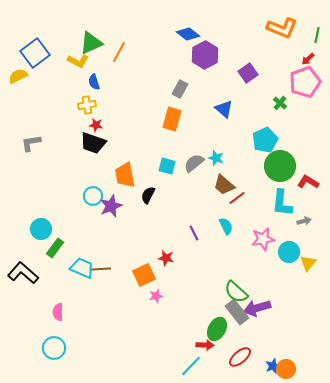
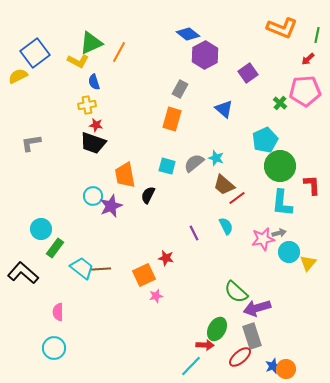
pink pentagon at (305, 82): moved 9 px down; rotated 16 degrees clockwise
red L-shape at (308, 182): moved 4 px right, 3 px down; rotated 55 degrees clockwise
gray arrow at (304, 221): moved 25 px left, 12 px down
cyan trapezoid at (82, 268): rotated 15 degrees clockwise
gray rectangle at (237, 312): moved 15 px right, 24 px down; rotated 20 degrees clockwise
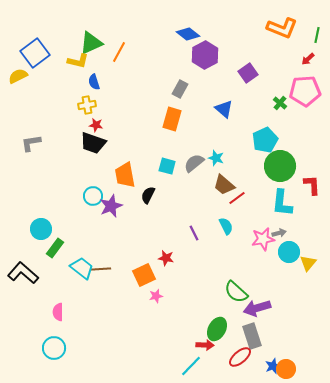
yellow L-shape at (78, 61): rotated 15 degrees counterclockwise
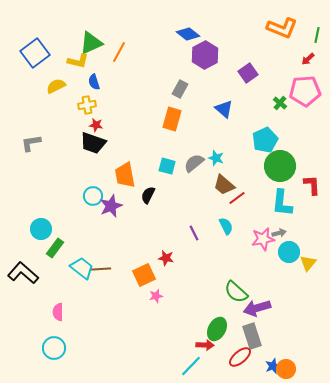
yellow semicircle at (18, 76): moved 38 px right, 10 px down
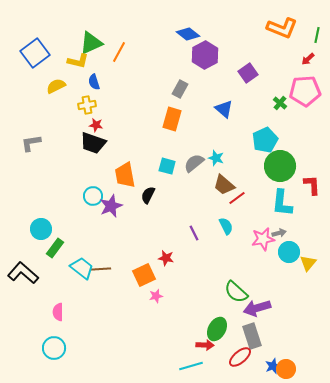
cyan line at (191, 366): rotated 30 degrees clockwise
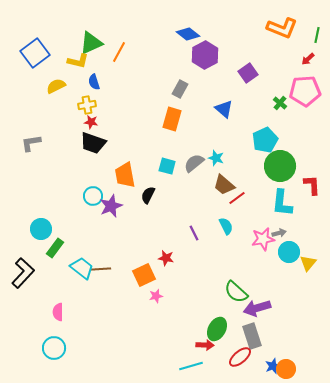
red star at (96, 125): moved 5 px left, 3 px up
black L-shape at (23, 273): rotated 92 degrees clockwise
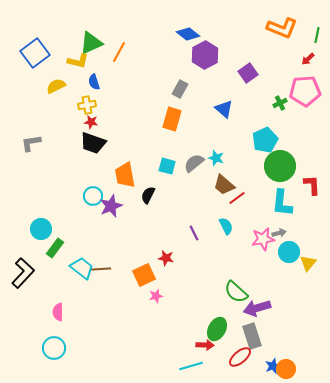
green cross at (280, 103): rotated 24 degrees clockwise
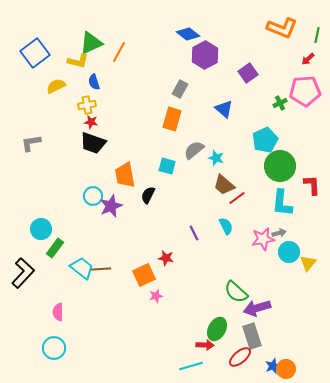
gray semicircle at (194, 163): moved 13 px up
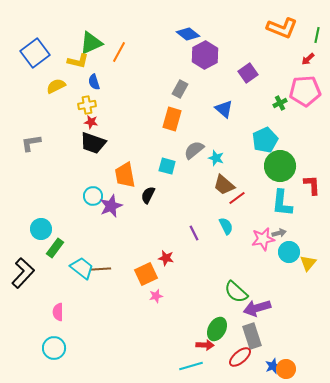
orange square at (144, 275): moved 2 px right, 1 px up
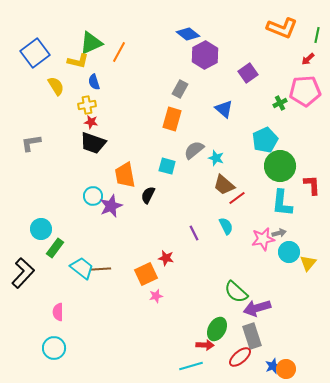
yellow semicircle at (56, 86): rotated 84 degrees clockwise
